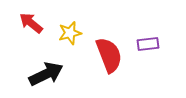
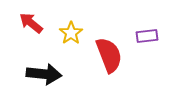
yellow star: moved 1 px right; rotated 20 degrees counterclockwise
purple rectangle: moved 1 px left, 8 px up
black arrow: moved 2 px left; rotated 32 degrees clockwise
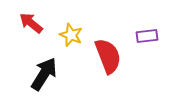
yellow star: moved 2 px down; rotated 15 degrees counterclockwise
red semicircle: moved 1 px left, 1 px down
black arrow: rotated 64 degrees counterclockwise
